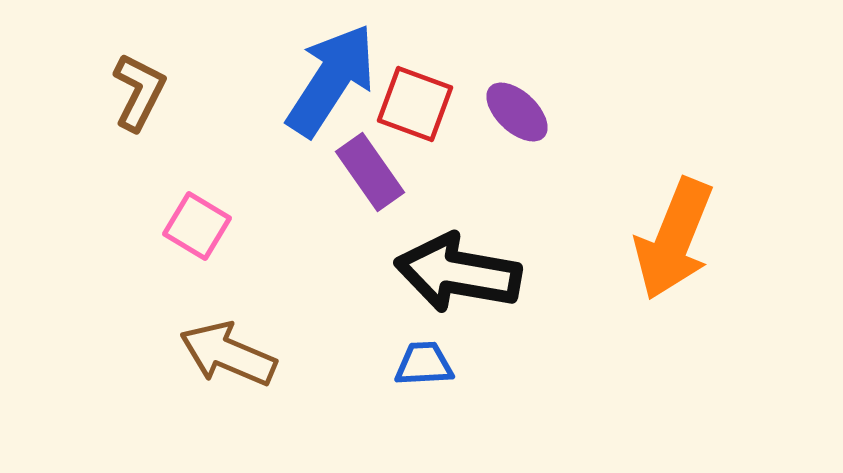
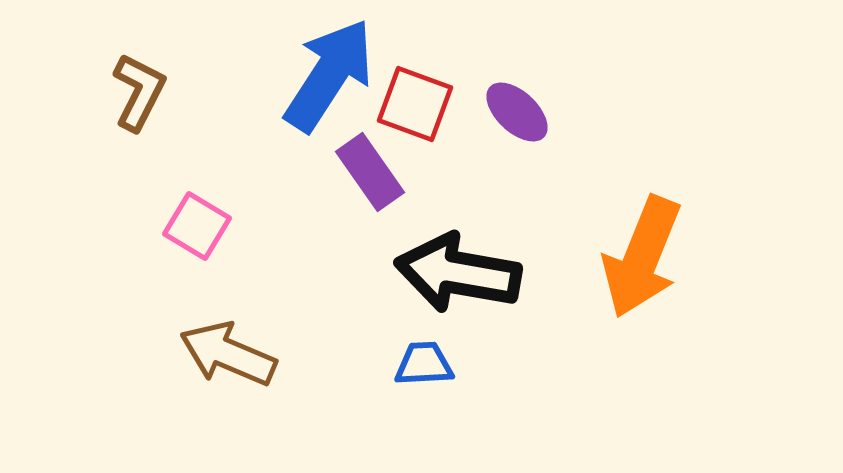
blue arrow: moved 2 px left, 5 px up
orange arrow: moved 32 px left, 18 px down
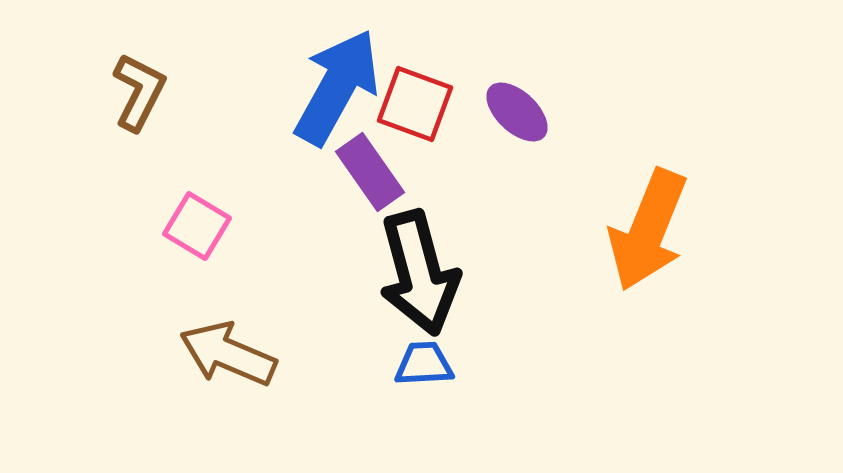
blue arrow: moved 8 px right, 12 px down; rotated 4 degrees counterclockwise
orange arrow: moved 6 px right, 27 px up
black arrow: moved 39 px left; rotated 115 degrees counterclockwise
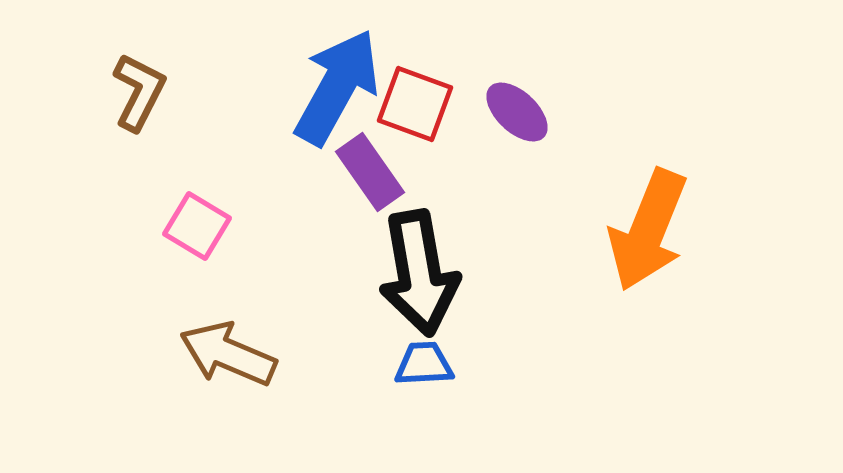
black arrow: rotated 5 degrees clockwise
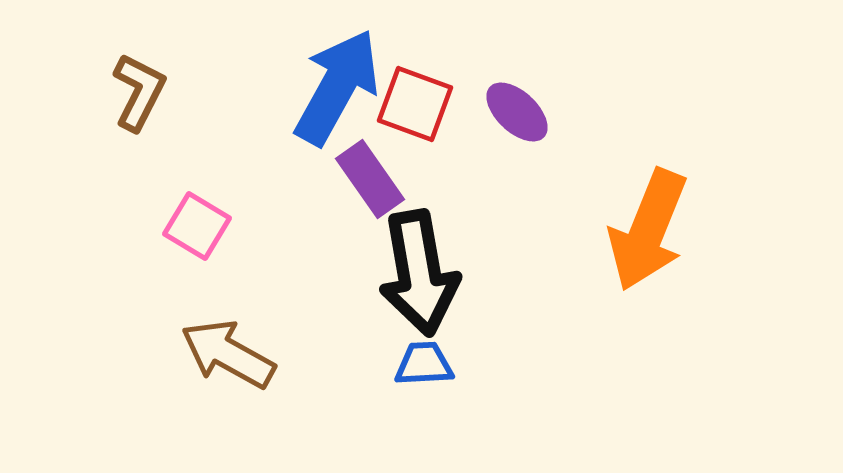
purple rectangle: moved 7 px down
brown arrow: rotated 6 degrees clockwise
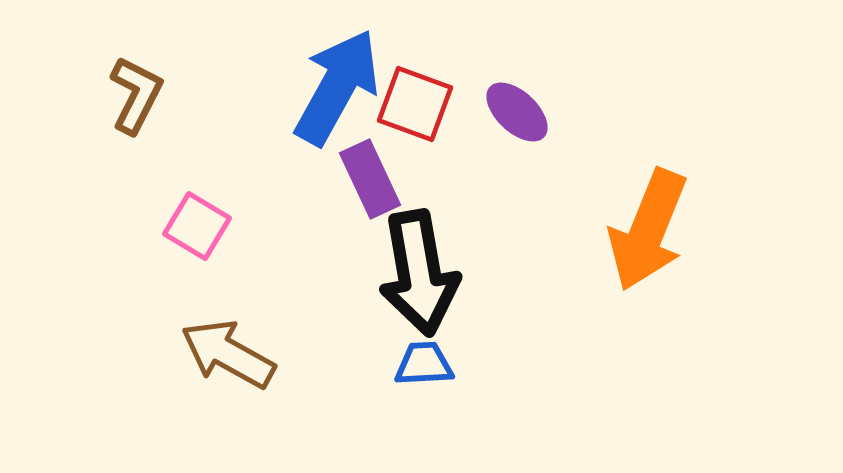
brown L-shape: moved 3 px left, 3 px down
purple rectangle: rotated 10 degrees clockwise
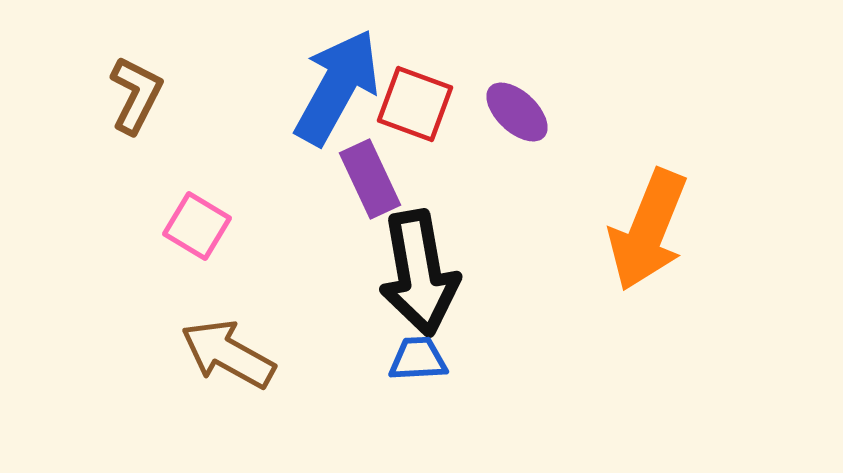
blue trapezoid: moved 6 px left, 5 px up
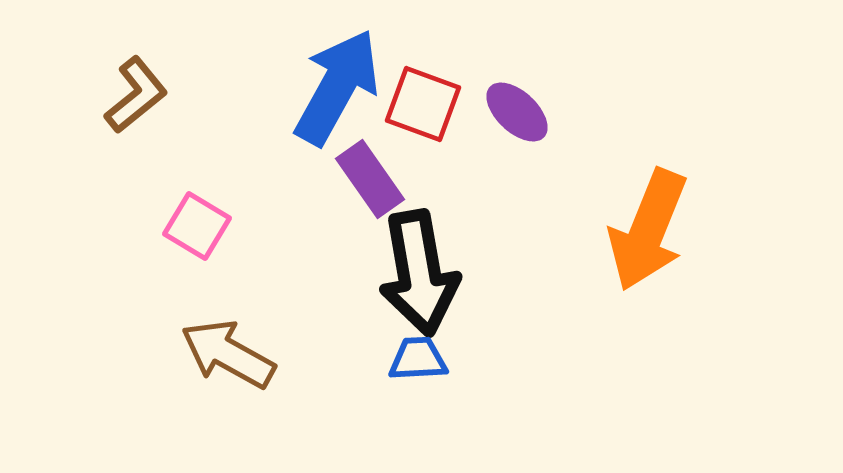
brown L-shape: rotated 24 degrees clockwise
red square: moved 8 px right
purple rectangle: rotated 10 degrees counterclockwise
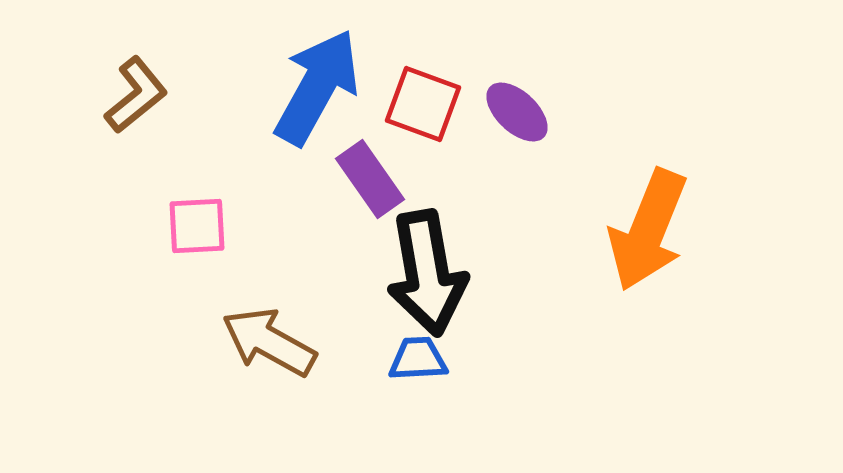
blue arrow: moved 20 px left
pink square: rotated 34 degrees counterclockwise
black arrow: moved 8 px right
brown arrow: moved 41 px right, 12 px up
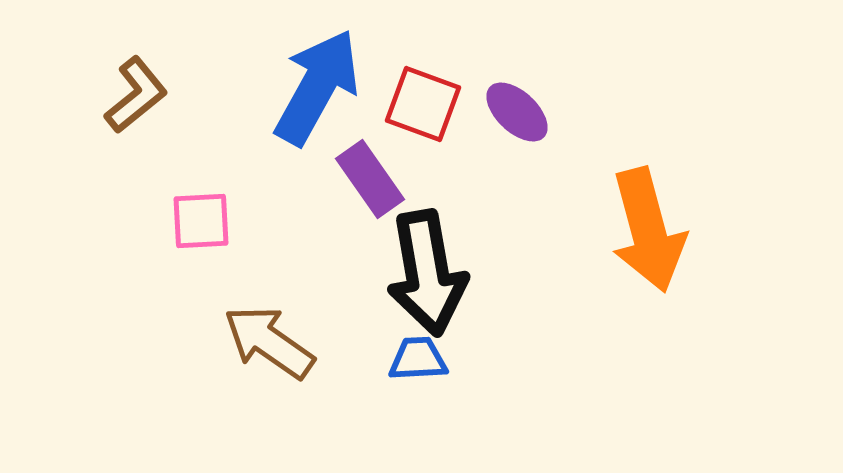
pink square: moved 4 px right, 5 px up
orange arrow: rotated 37 degrees counterclockwise
brown arrow: rotated 6 degrees clockwise
